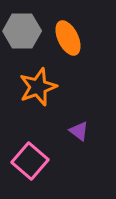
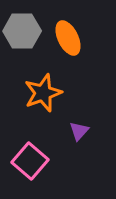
orange star: moved 5 px right, 6 px down
purple triangle: rotated 35 degrees clockwise
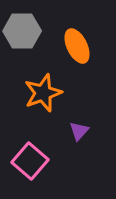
orange ellipse: moved 9 px right, 8 px down
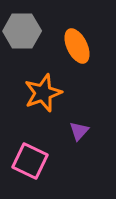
pink square: rotated 15 degrees counterclockwise
